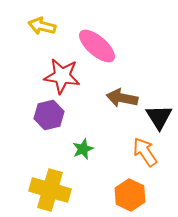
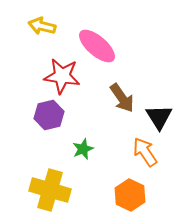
brown arrow: rotated 136 degrees counterclockwise
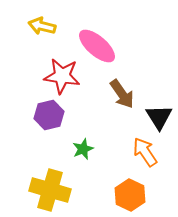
brown arrow: moved 4 px up
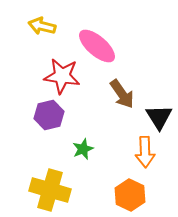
orange arrow: rotated 148 degrees counterclockwise
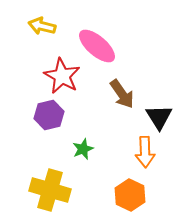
red star: rotated 21 degrees clockwise
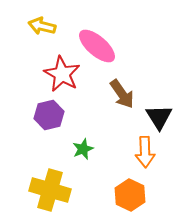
red star: moved 2 px up
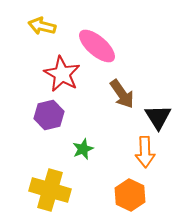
black triangle: moved 1 px left
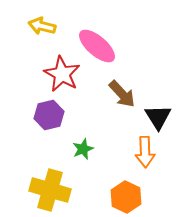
brown arrow: rotated 8 degrees counterclockwise
orange hexagon: moved 4 px left, 2 px down
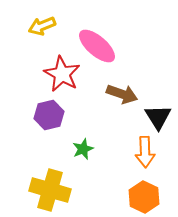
yellow arrow: rotated 36 degrees counterclockwise
brown arrow: rotated 28 degrees counterclockwise
orange hexagon: moved 18 px right
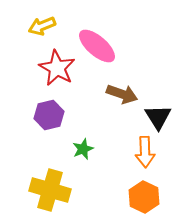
red star: moved 5 px left, 6 px up
